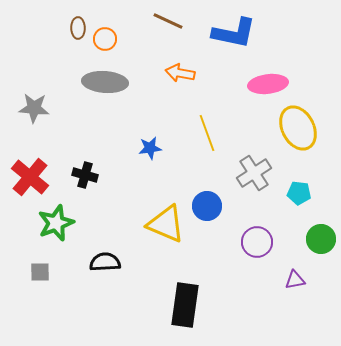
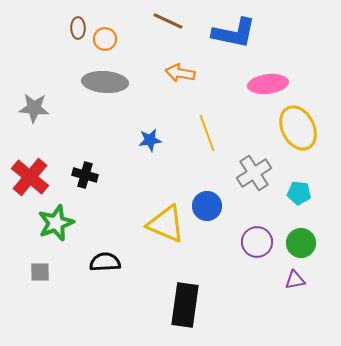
blue star: moved 8 px up
green circle: moved 20 px left, 4 px down
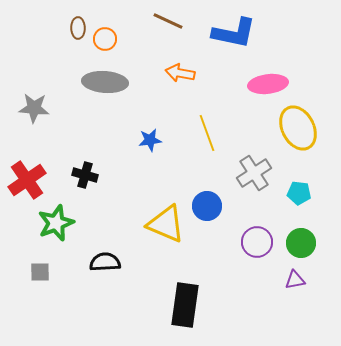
red cross: moved 3 px left, 3 px down; rotated 15 degrees clockwise
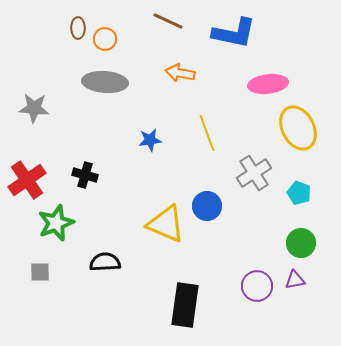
cyan pentagon: rotated 15 degrees clockwise
purple circle: moved 44 px down
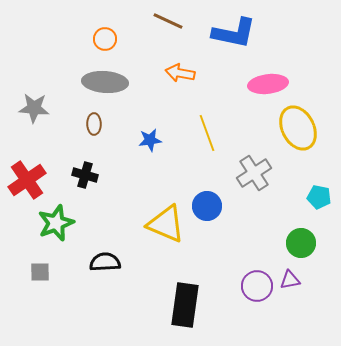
brown ellipse: moved 16 px right, 96 px down
cyan pentagon: moved 20 px right, 4 px down; rotated 10 degrees counterclockwise
purple triangle: moved 5 px left
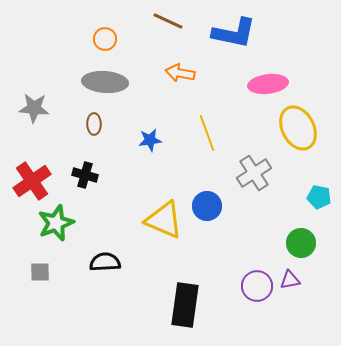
red cross: moved 5 px right, 1 px down
yellow triangle: moved 2 px left, 4 px up
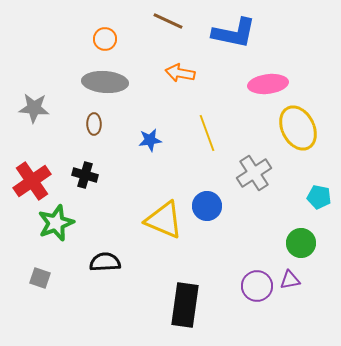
gray square: moved 6 px down; rotated 20 degrees clockwise
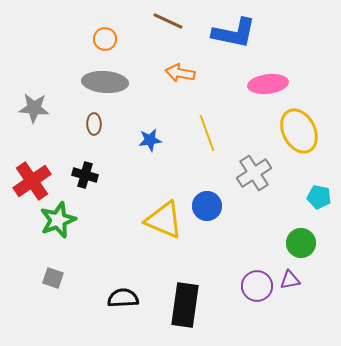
yellow ellipse: moved 1 px right, 3 px down
green star: moved 2 px right, 3 px up
black semicircle: moved 18 px right, 36 px down
gray square: moved 13 px right
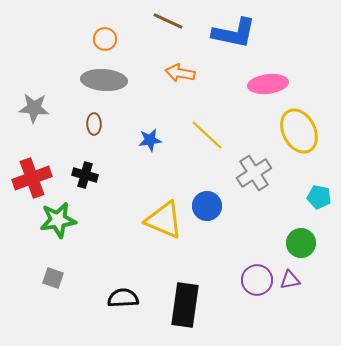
gray ellipse: moved 1 px left, 2 px up
yellow line: moved 2 px down; rotated 27 degrees counterclockwise
red cross: moved 3 px up; rotated 15 degrees clockwise
green star: rotated 12 degrees clockwise
purple circle: moved 6 px up
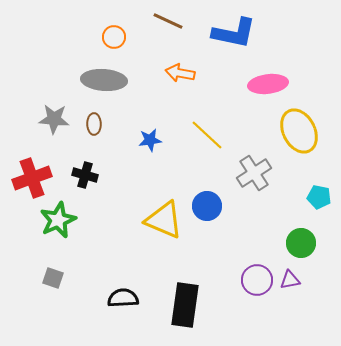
orange circle: moved 9 px right, 2 px up
gray star: moved 20 px right, 11 px down
green star: rotated 15 degrees counterclockwise
